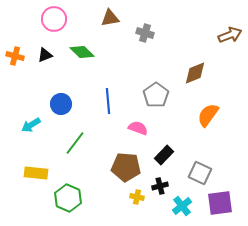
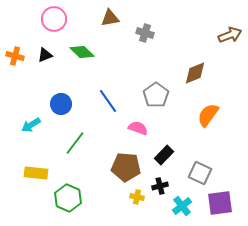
blue line: rotated 30 degrees counterclockwise
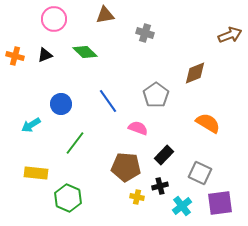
brown triangle: moved 5 px left, 3 px up
green diamond: moved 3 px right
orange semicircle: moved 8 px down; rotated 85 degrees clockwise
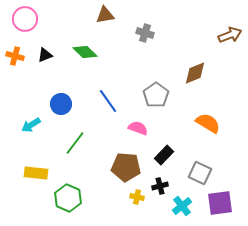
pink circle: moved 29 px left
